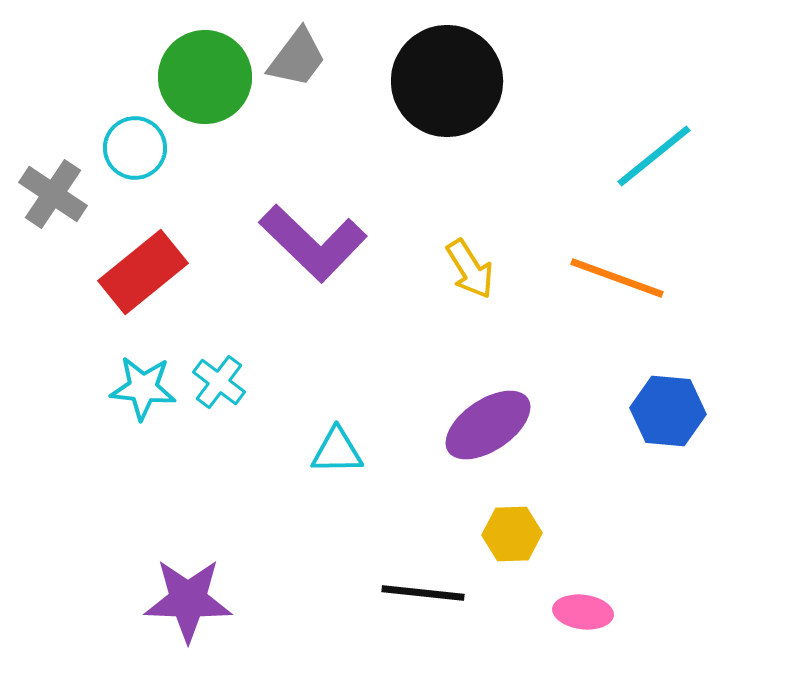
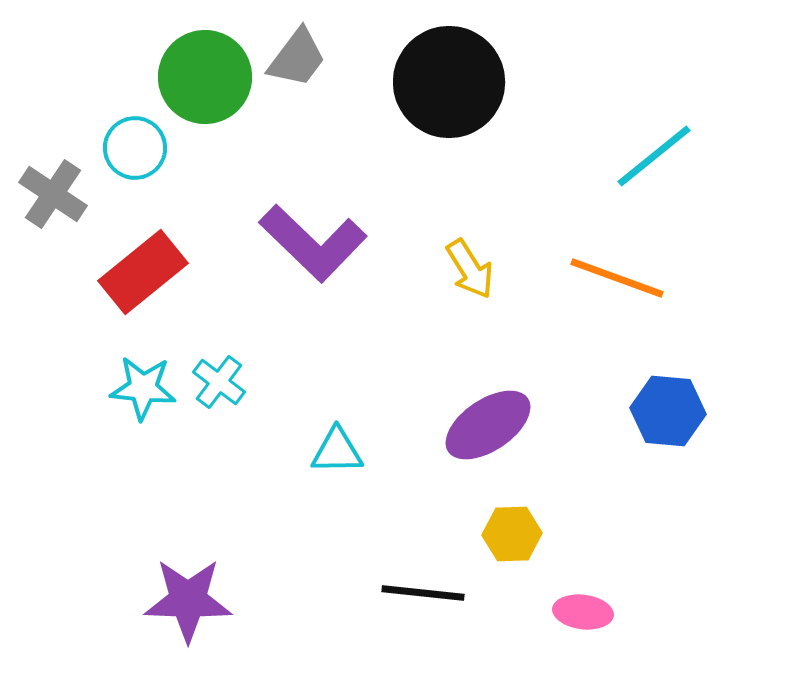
black circle: moved 2 px right, 1 px down
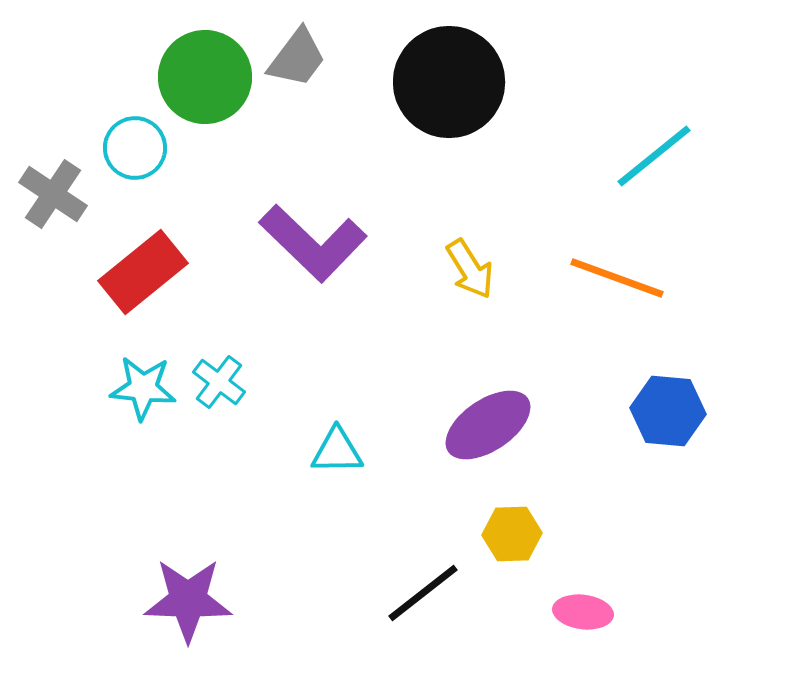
black line: rotated 44 degrees counterclockwise
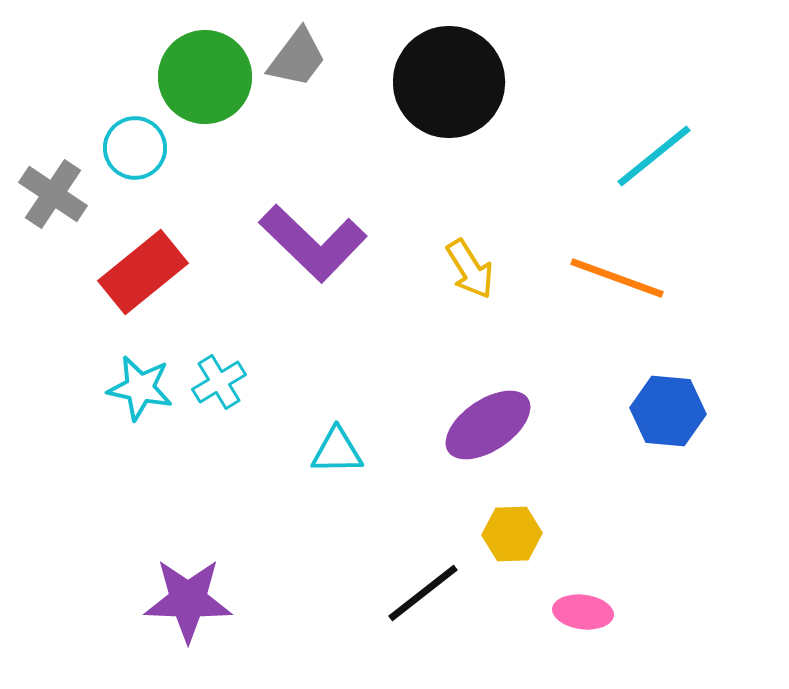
cyan cross: rotated 22 degrees clockwise
cyan star: moved 3 px left; rotated 6 degrees clockwise
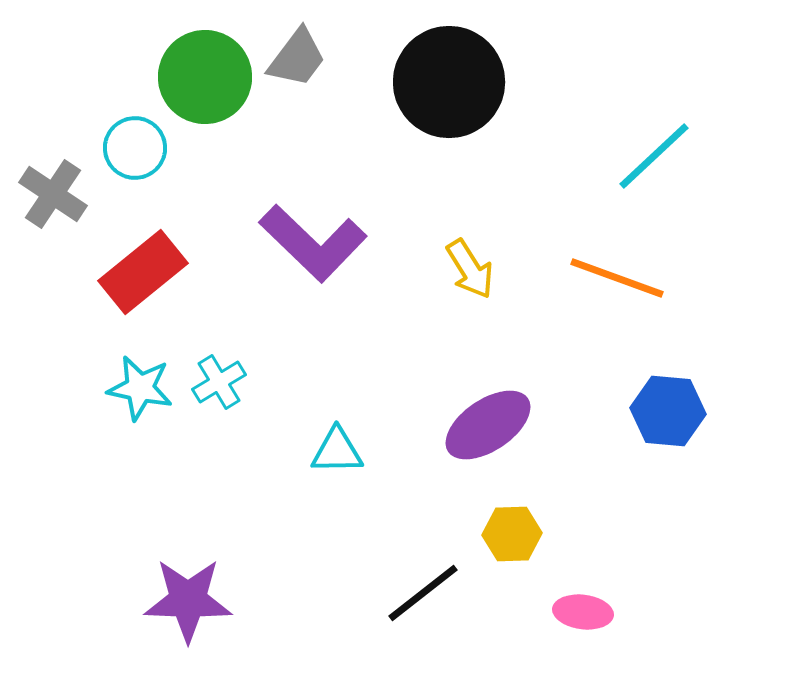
cyan line: rotated 4 degrees counterclockwise
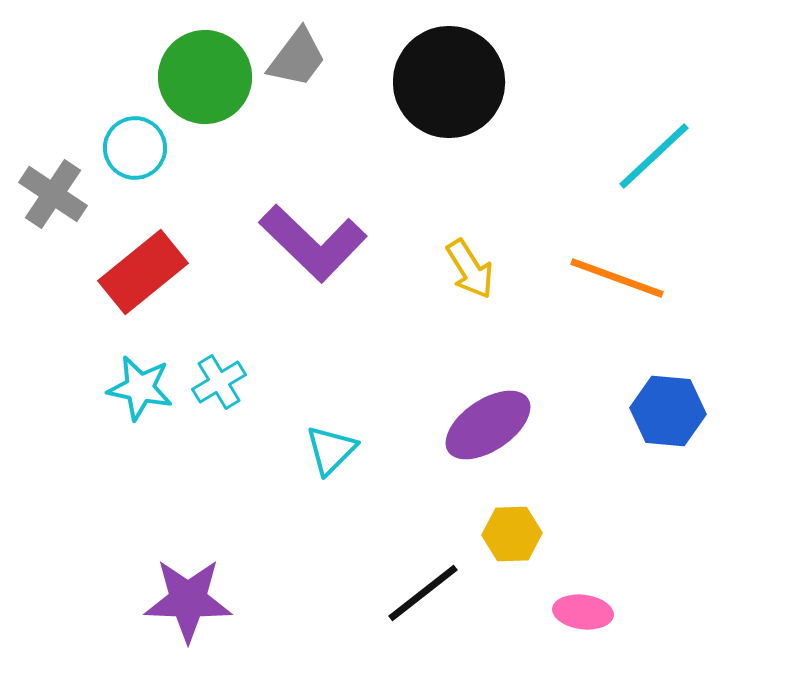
cyan triangle: moved 6 px left, 1 px up; rotated 44 degrees counterclockwise
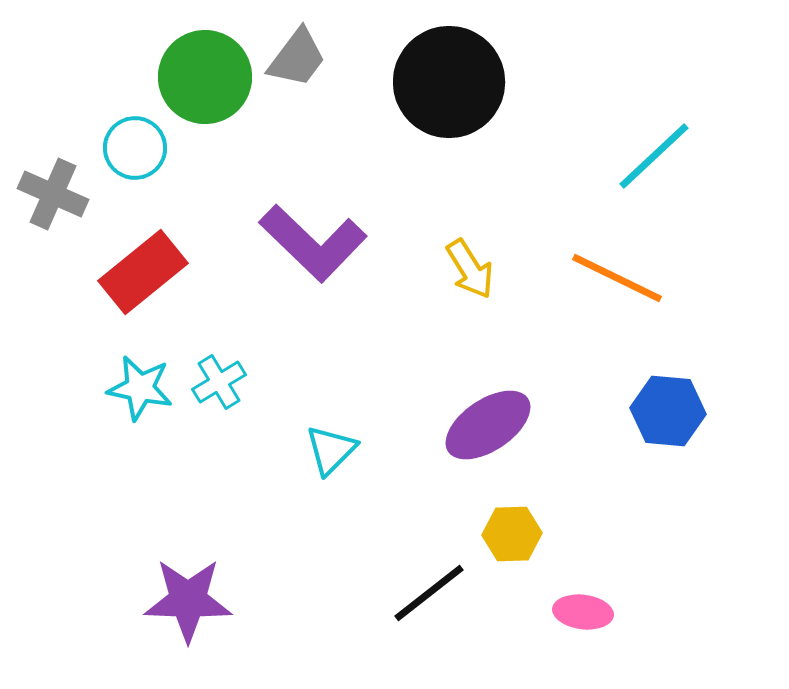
gray cross: rotated 10 degrees counterclockwise
orange line: rotated 6 degrees clockwise
black line: moved 6 px right
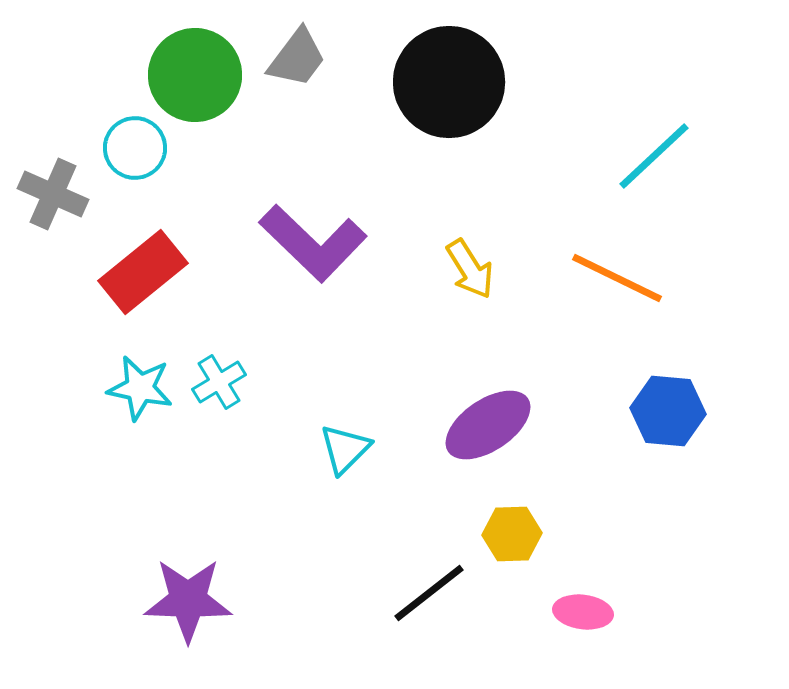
green circle: moved 10 px left, 2 px up
cyan triangle: moved 14 px right, 1 px up
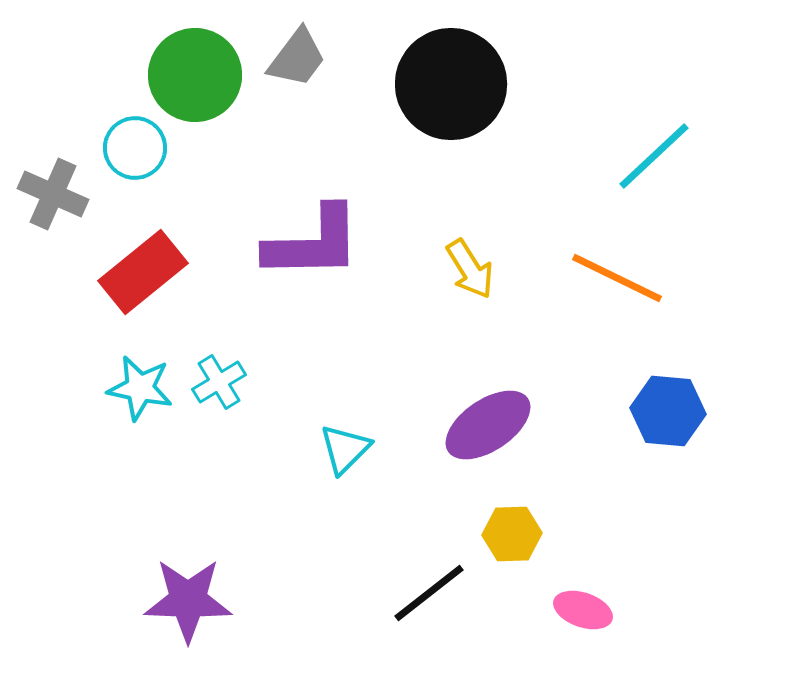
black circle: moved 2 px right, 2 px down
purple L-shape: rotated 45 degrees counterclockwise
pink ellipse: moved 2 px up; rotated 12 degrees clockwise
